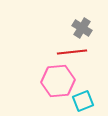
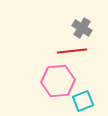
red line: moved 1 px up
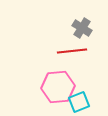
pink hexagon: moved 6 px down
cyan square: moved 4 px left, 1 px down
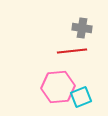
gray cross: rotated 24 degrees counterclockwise
cyan square: moved 2 px right, 5 px up
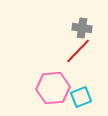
red line: moved 6 px right; rotated 40 degrees counterclockwise
pink hexagon: moved 5 px left, 1 px down
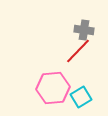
gray cross: moved 2 px right, 2 px down
cyan square: rotated 10 degrees counterclockwise
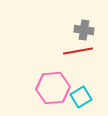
red line: rotated 36 degrees clockwise
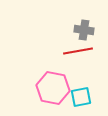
pink hexagon: rotated 16 degrees clockwise
cyan square: rotated 20 degrees clockwise
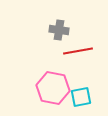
gray cross: moved 25 px left
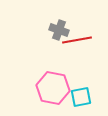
gray cross: rotated 12 degrees clockwise
red line: moved 1 px left, 11 px up
